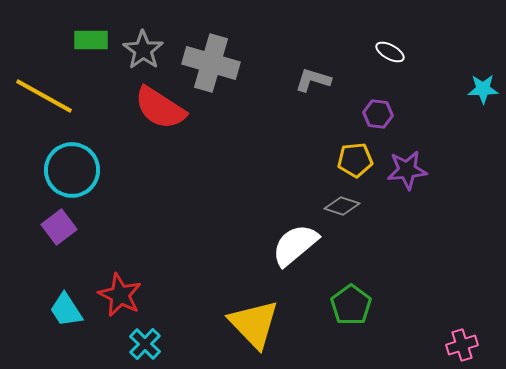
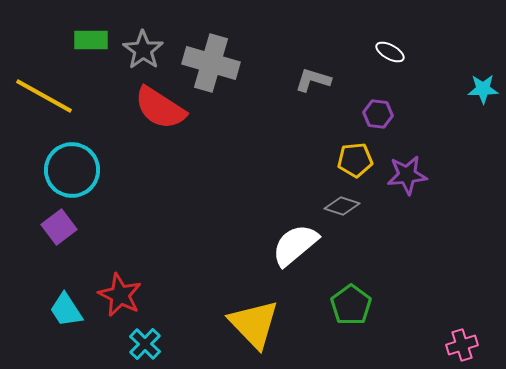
purple star: moved 5 px down
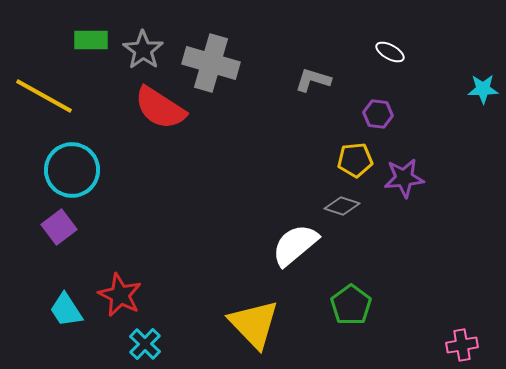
purple star: moved 3 px left, 3 px down
pink cross: rotated 8 degrees clockwise
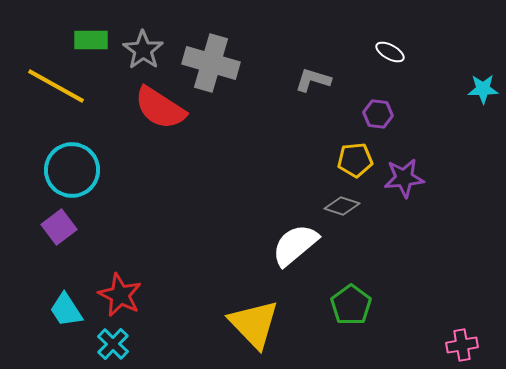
yellow line: moved 12 px right, 10 px up
cyan cross: moved 32 px left
